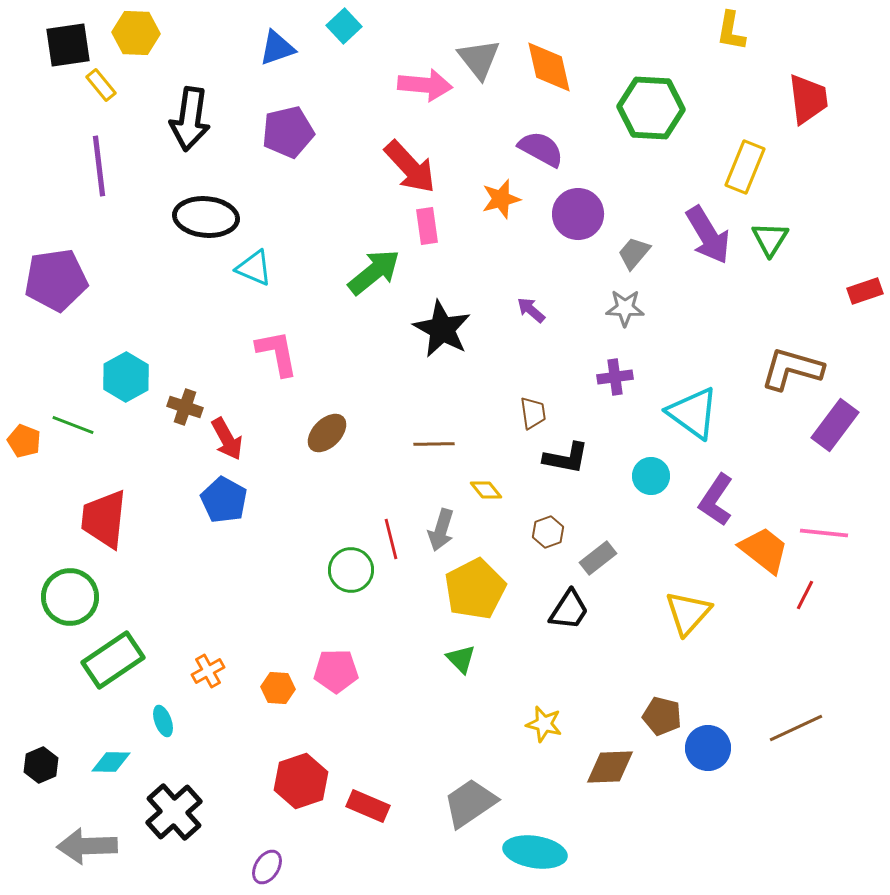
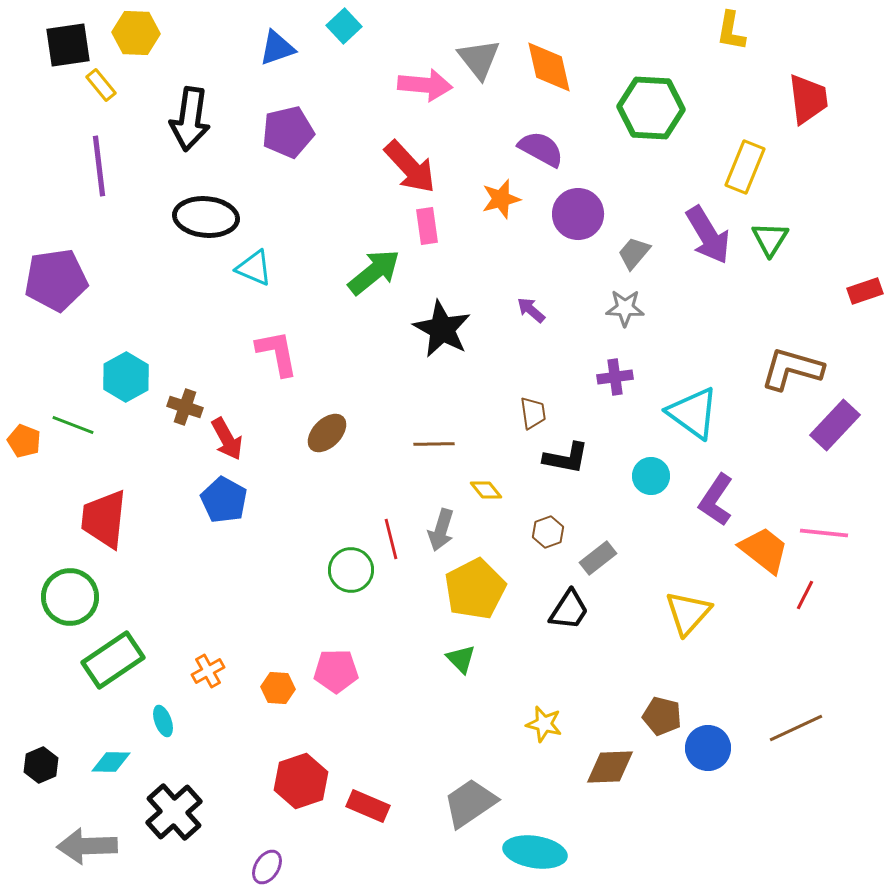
purple rectangle at (835, 425): rotated 6 degrees clockwise
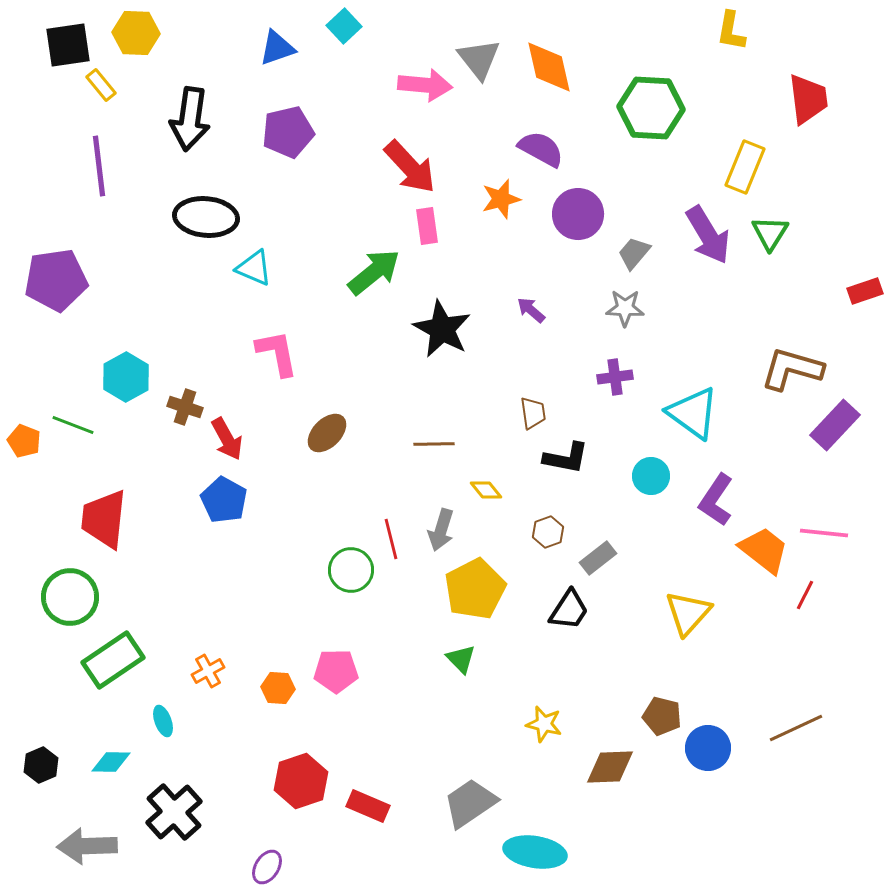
green triangle at (770, 239): moved 6 px up
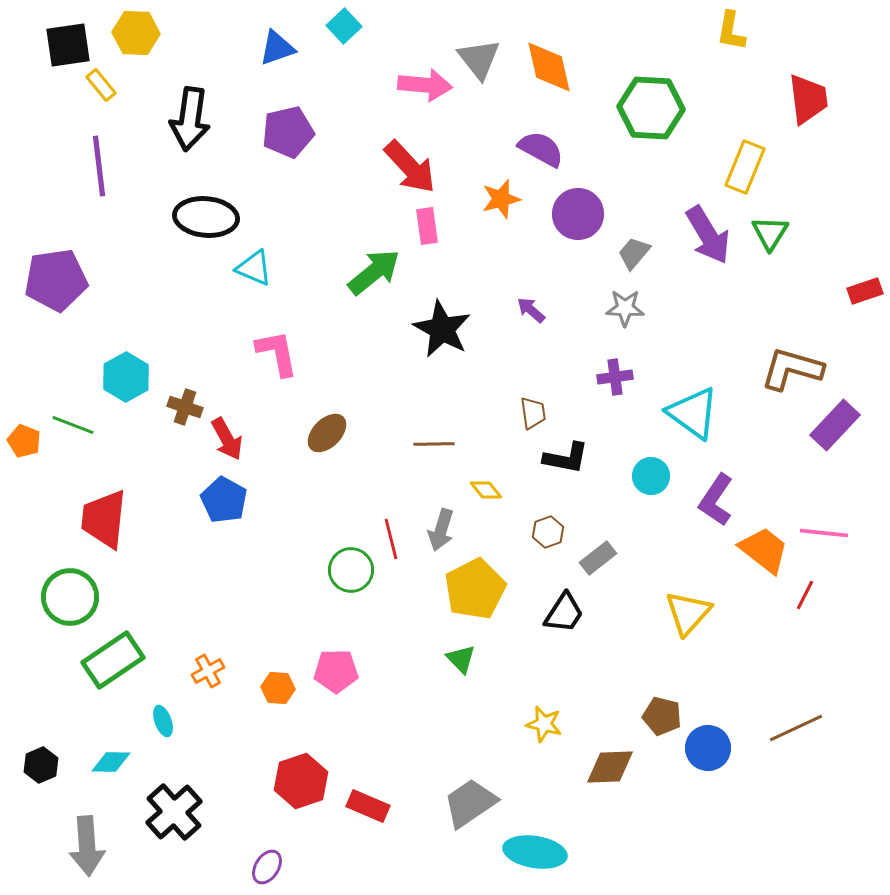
black trapezoid at (569, 610): moved 5 px left, 3 px down
gray arrow at (87, 846): rotated 92 degrees counterclockwise
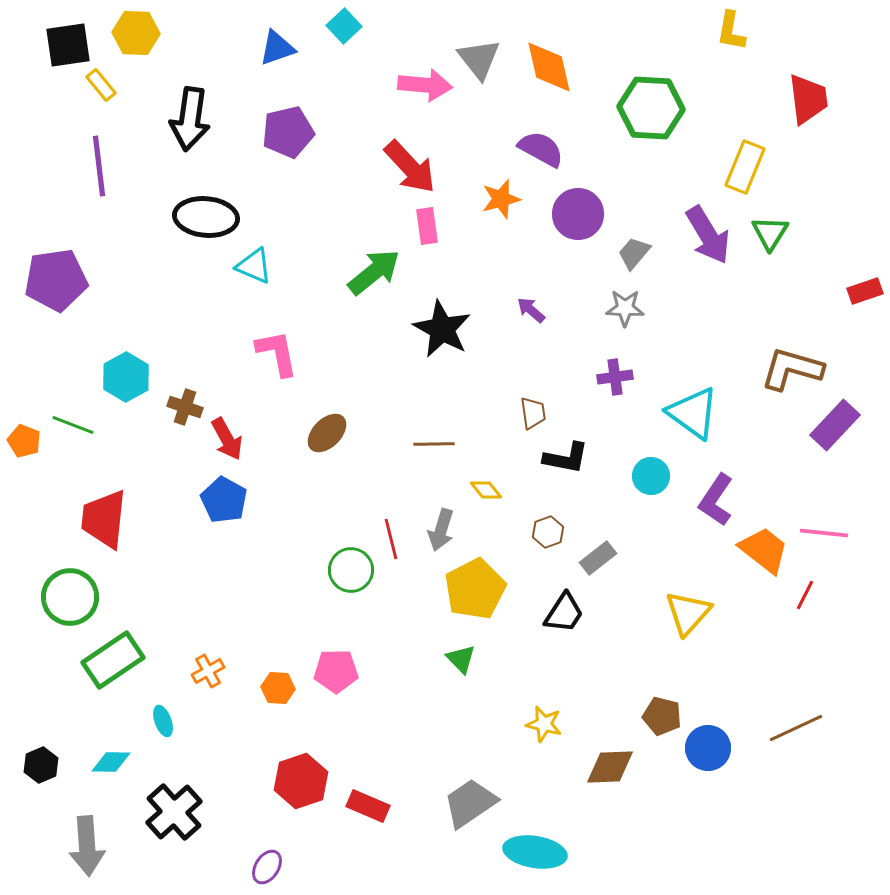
cyan triangle at (254, 268): moved 2 px up
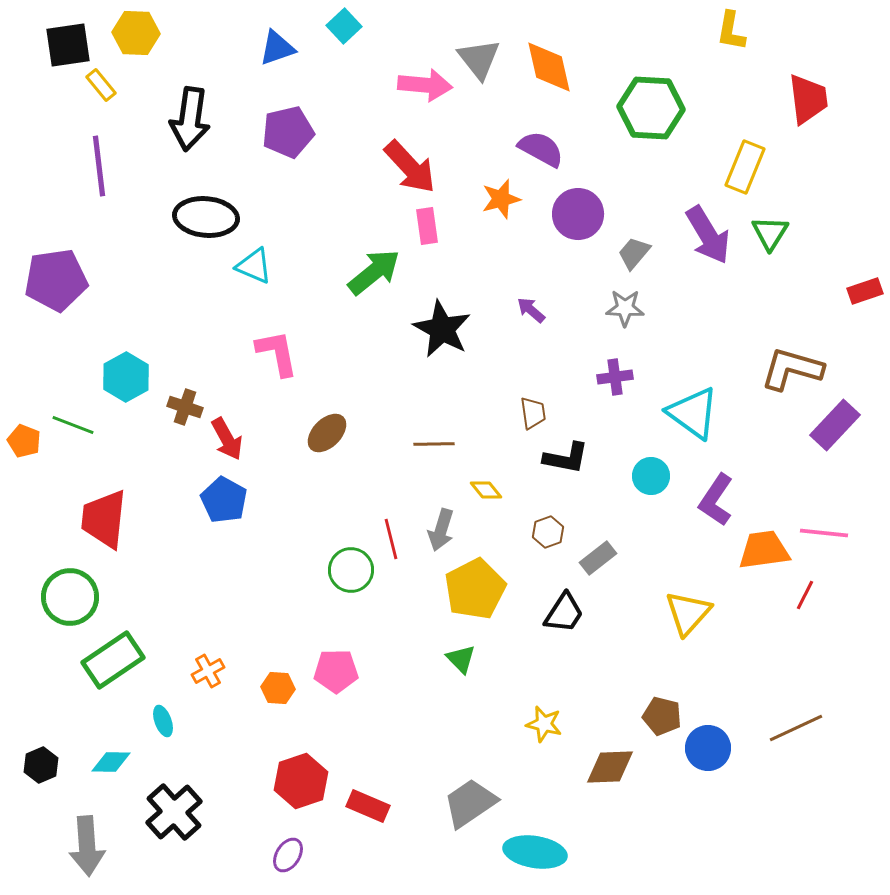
orange trapezoid at (764, 550): rotated 46 degrees counterclockwise
purple ellipse at (267, 867): moved 21 px right, 12 px up
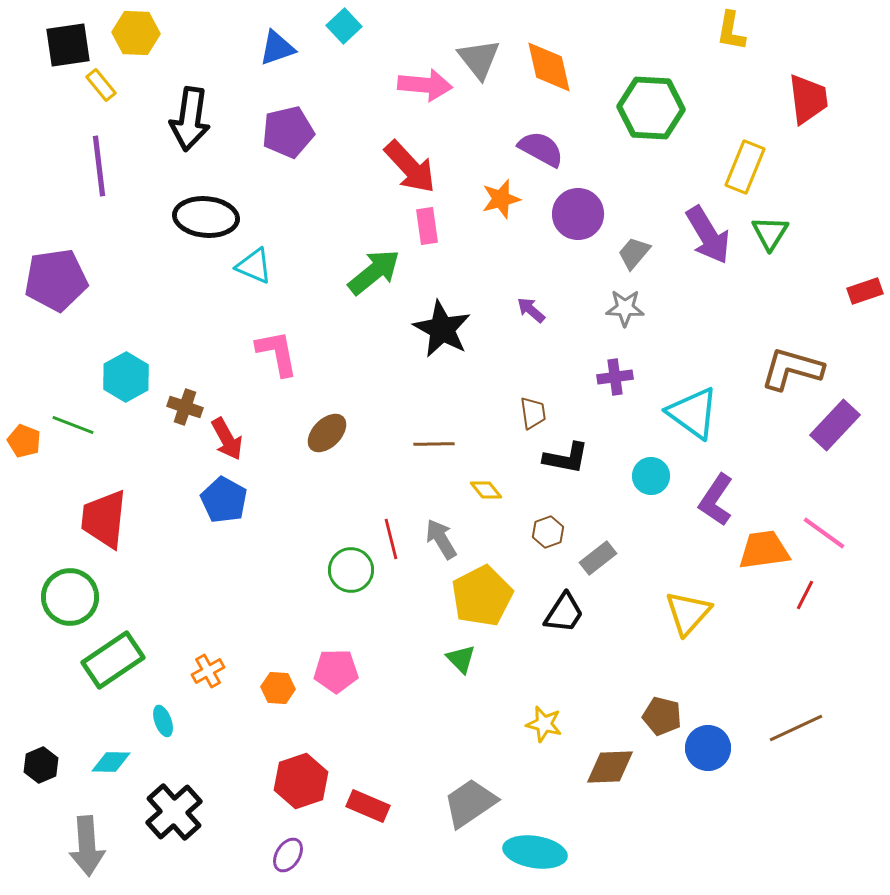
gray arrow at (441, 530): moved 9 px down; rotated 132 degrees clockwise
pink line at (824, 533): rotated 30 degrees clockwise
yellow pentagon at (475, 589): moved 7 px right, 7 px down
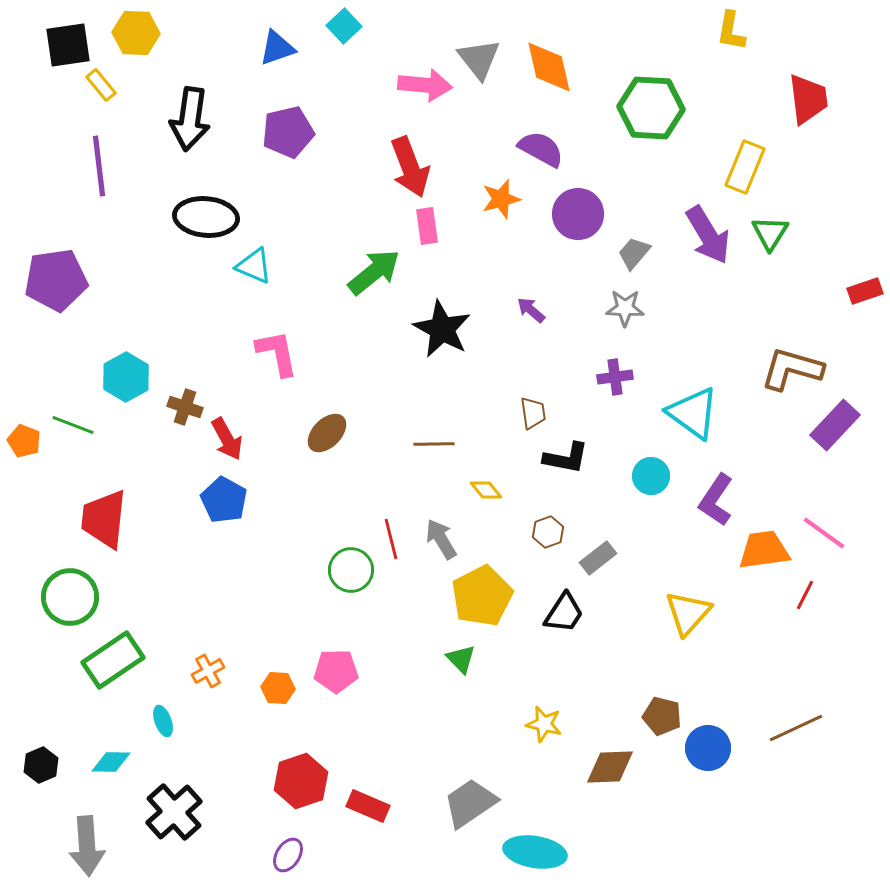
red arrow at (410, 167): rotated 22 degrees clockwise
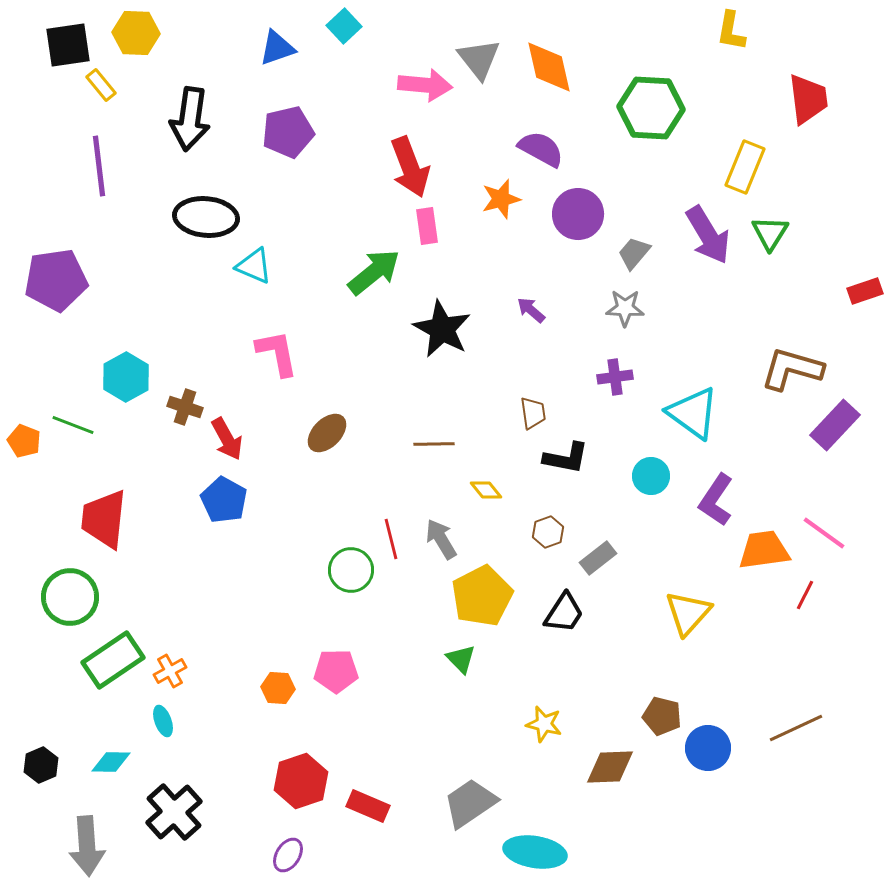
orange cross at (208, 671): moved 38 px left
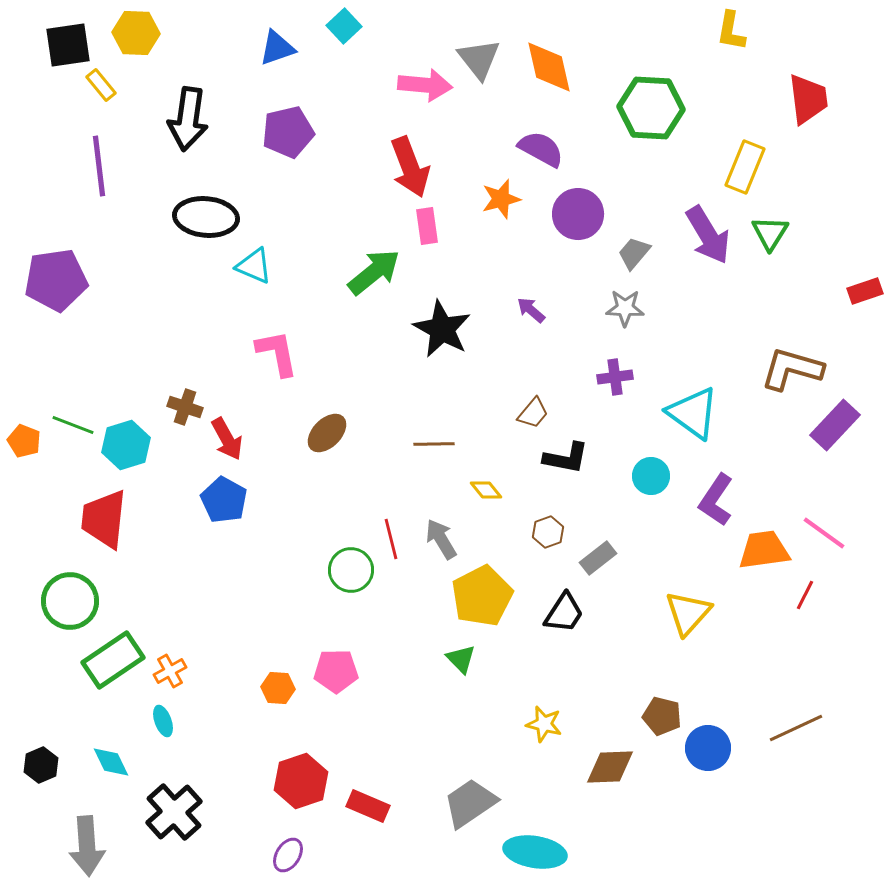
black arrow at (190, 119): moved 2 px left
cyan hexagon at (126, 377): moved 68 px down; rotated 12 degrees clockwise
brown trapezoid at (533, 413): rotated 48 degrees clockwise
green circle at (70, 597): moved 4 px down
cyan diamond at (111, 762): rotated 63 degrees clockwise
